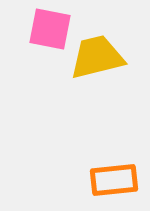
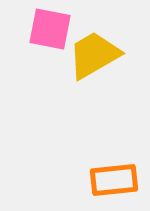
yellow trapezoid: moved 3 px left, 2 px up; rotated 16 degrees counterclockwise
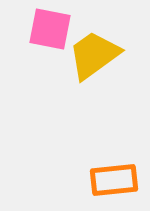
yellow trapezoid: rotated 6 degrees counterclockwise
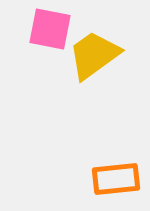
orange rectangle: moved 2 px right, 1 px up
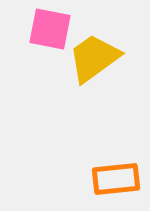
yellow trapezoid: moved 3 px down
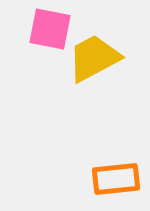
yellow trapezoid: rotated 8 degrees clockwise
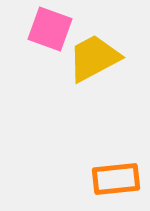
pink square: rotated 9 degrees clockwise
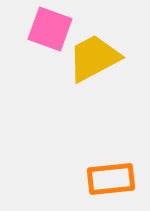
orange rectangle: moved 5 px left
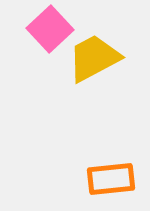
pink square: rotated 27 degrees clockwise
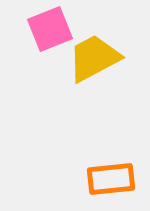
pink square: rotated 21 degrees clockwise
